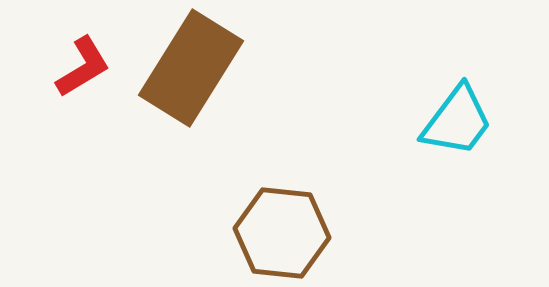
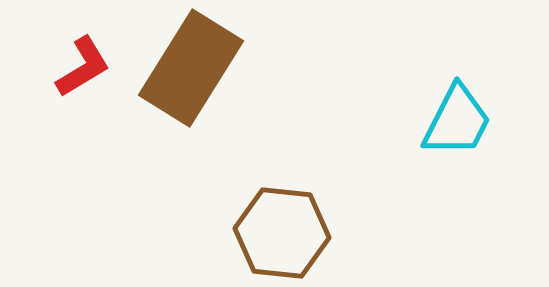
cyan trapezoid: rotated 10 degrees counterclockwise
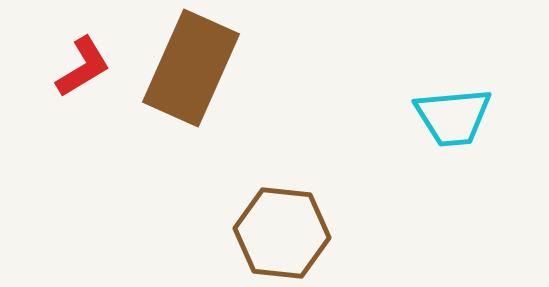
brown rectangle: rotated 8 degrees counterclockwise
cyan trapezoid: moved 4 px left, 4 px up; rotated 58 degrees clockwise
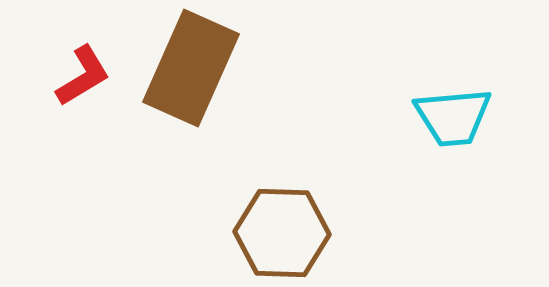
red L-shape: moved 9 px down
brown hexagon: rotated 4 degrees counterclockwise
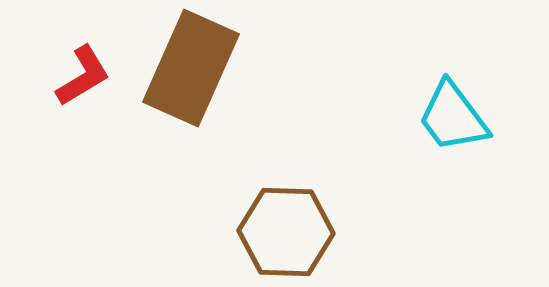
cyan trapezoid: rotated 58 degrees clockwise
brown hexagon: moved 4 px right, 1 px up
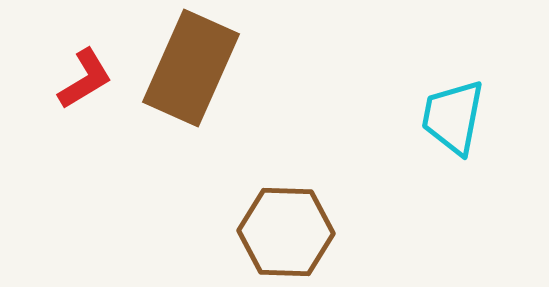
red L-shape: moved 2 px right, 3 px down
cyan trapezoid: rotated 48 degrees clockwise
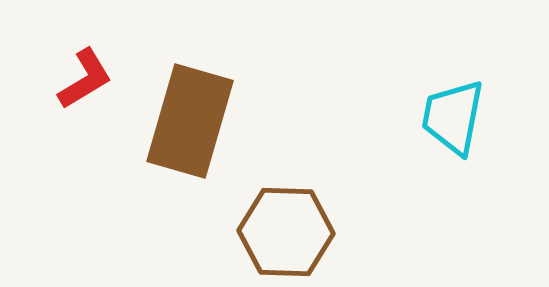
brown rectangle: moved 1 px left, 53 px down; rotated 8 degrees counterclockwise
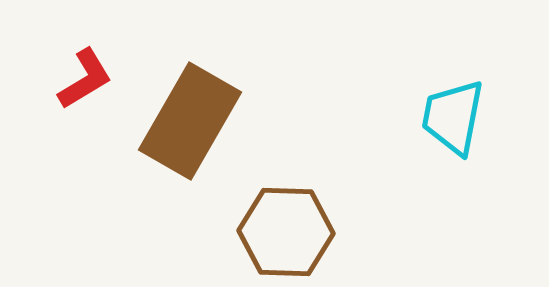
brown rectangle: rotated 14 degrees clockwise
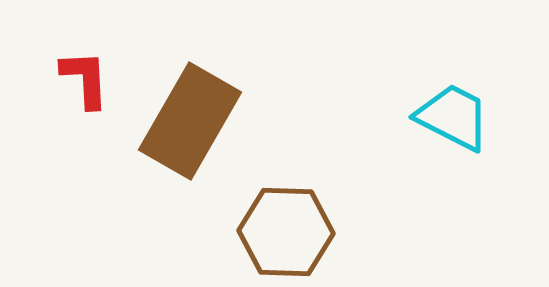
red L-shape: rotated 62 degrees counterclockwise
cyan trapezoid: rotated 106 degrees clockwise
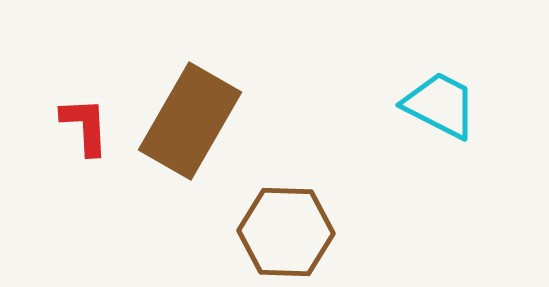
red L-shape: moved 47 px down
cyan trapezoid: moved 13 px left, 12 px up
